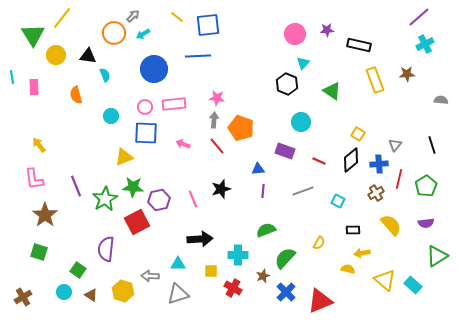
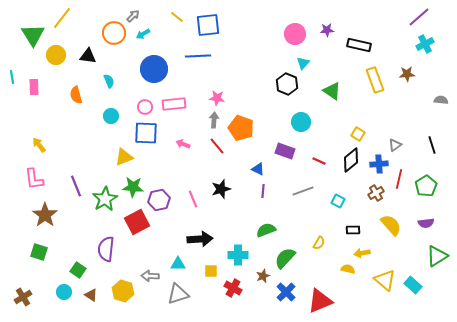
cyan semicircle at (105, 75): moved 4 px right, 6 px down
gray triangle at (395, 145): rotated 16 degrees clockwise
blue triangle at (258, 169): rotated 32 degrees clockwise
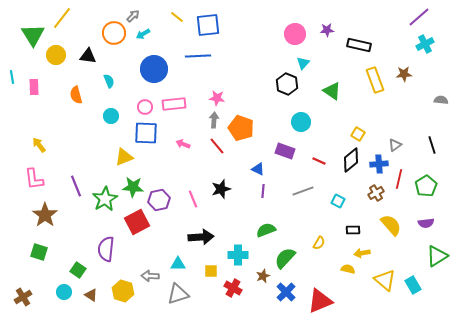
brown star at (407, 74): moved 3 px left
black arrow at (200, 239): moved 1 px right, 2 px up
cyan rectangle at (413, 285): rotated 18 degrees clockwise
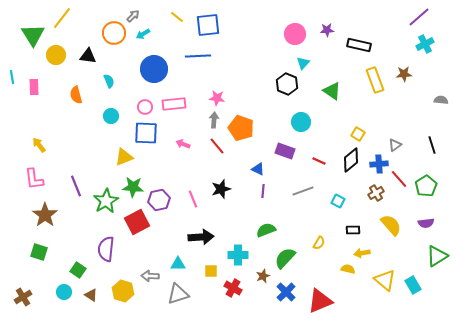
red line at (399, 179): rotated 54 degrees counterclockwise
green star at (105, 199): moved 1 px right, 2 px down
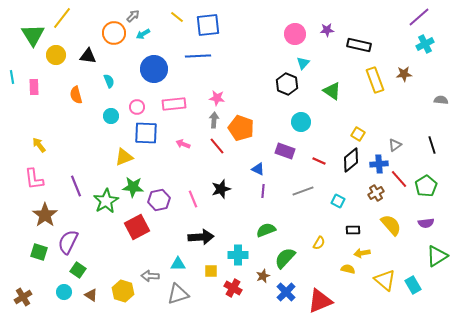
pink circle at (145, 107): moved 8 px left
red square at (137, 222): moved 5 px down
purple semicircle at (106, 249): moved 38 px left, 7 px up; rotated 20 degrees clockwise
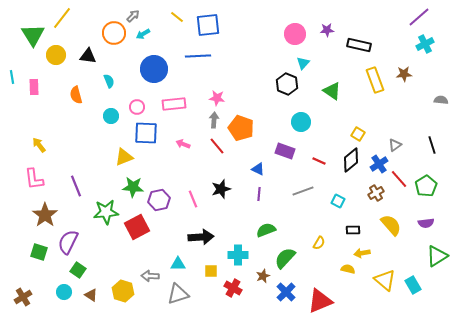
blue cross at (379, 164): rotated 30 degrees counterclockwise
purple line at (263, 191): moved 4 px left, 3 px down
green star at (106, 201): moved 11 px down; rotated 25 degrees clockwise
